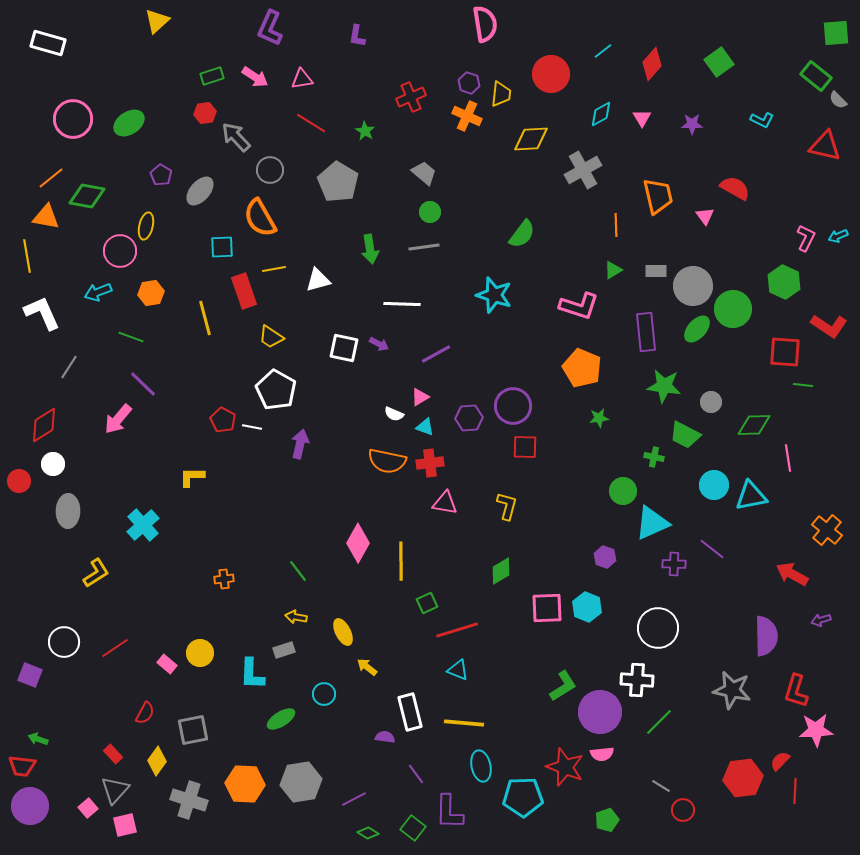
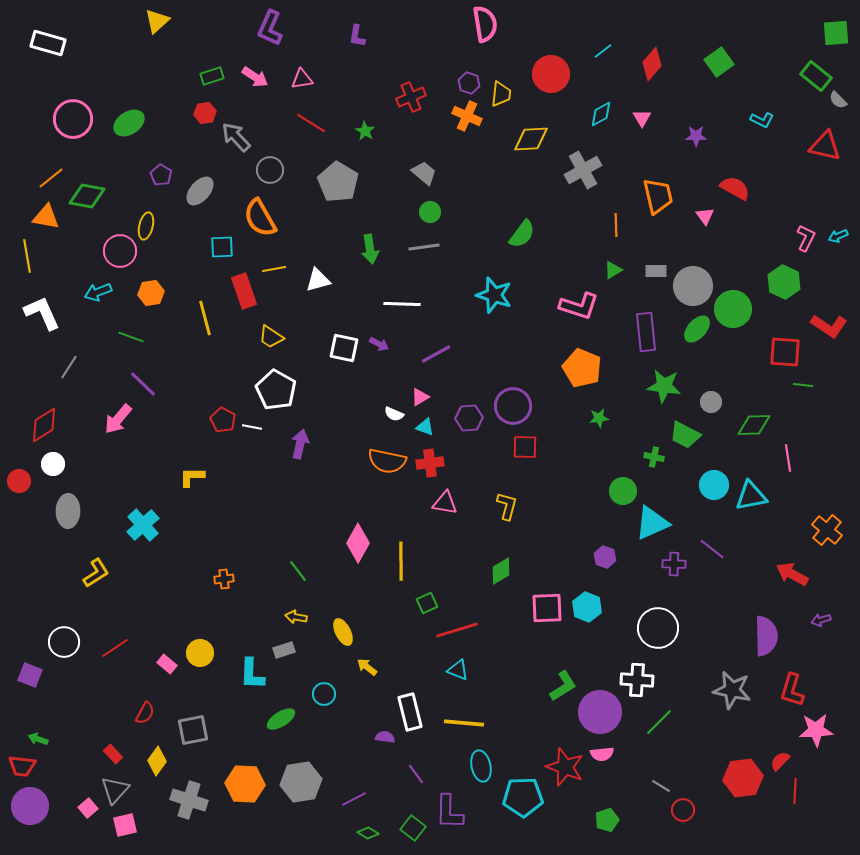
purple star at (692, 124): moved 4 px right, 12 px down
red L-shape at (796, 691): moved 4 px left, 1 px up
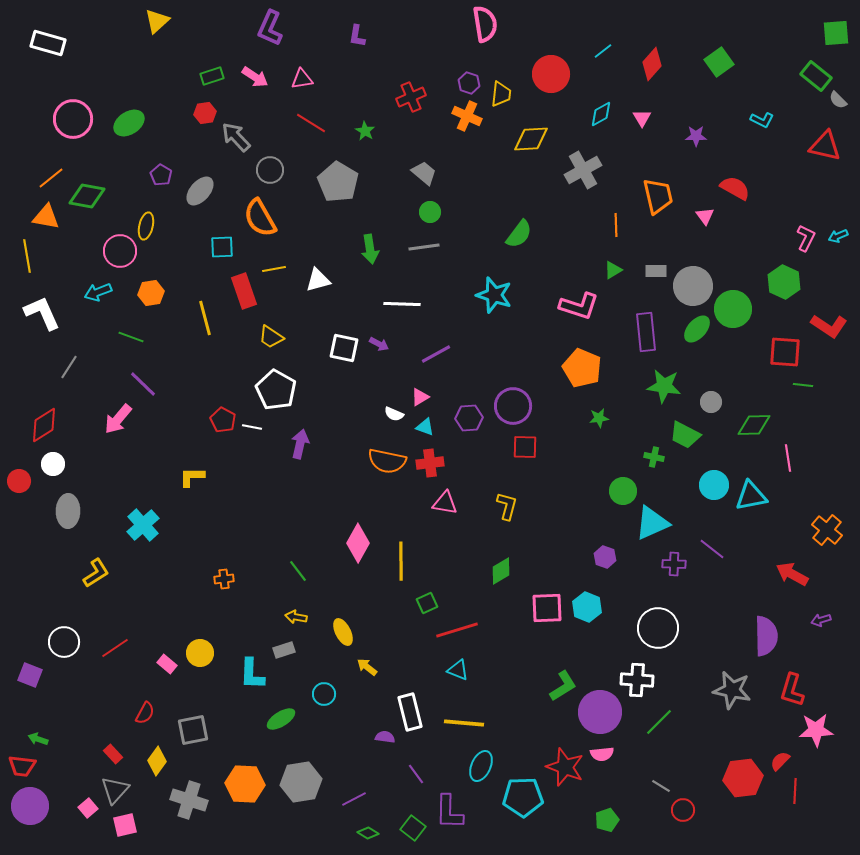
green semicircle at (522, 234): moved 3 px left
cyan ellipse at (481, 766): rotated 36 degrees clockwise
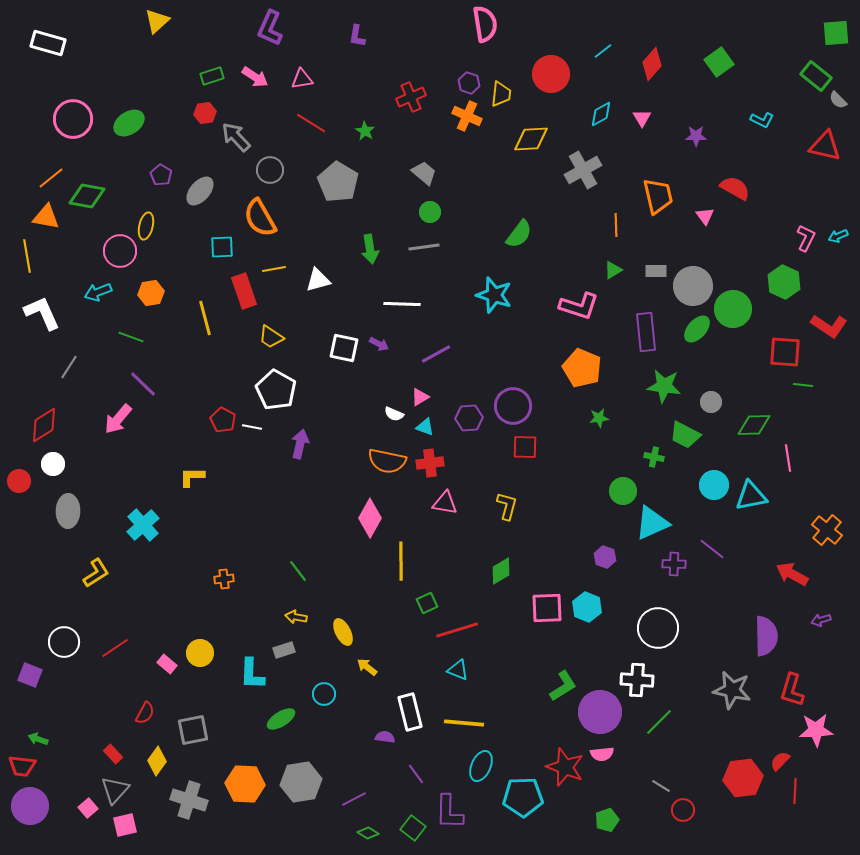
pink diamond at (358, 543): moved 12 px right, 25 px up
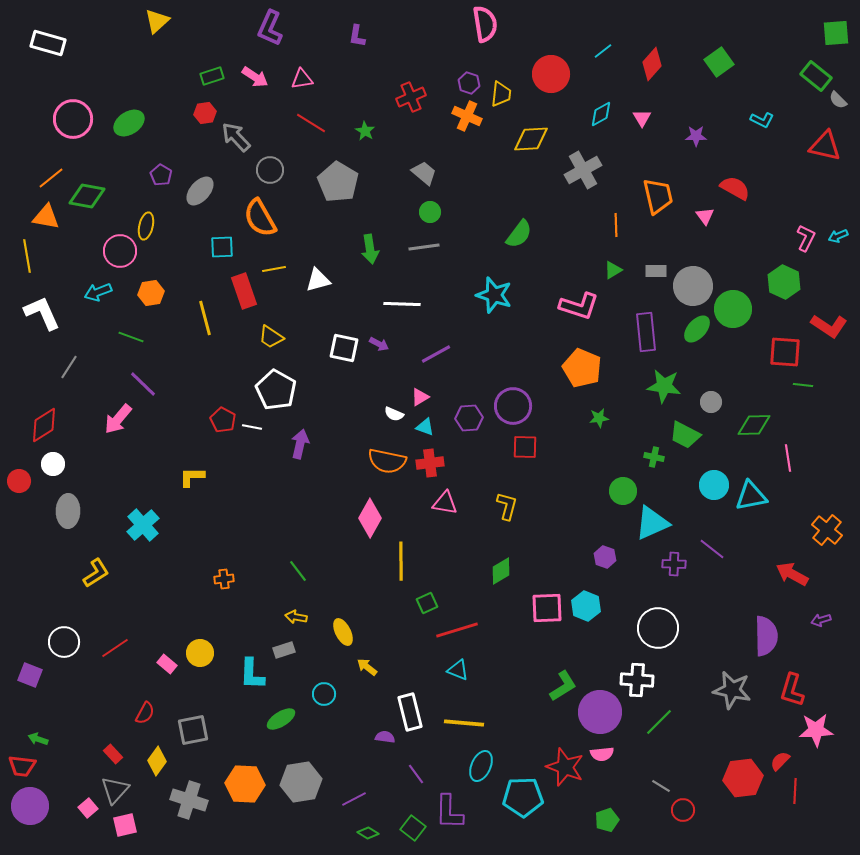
cyan hexagon at (587, 607): moved 1 px left, 1 px up
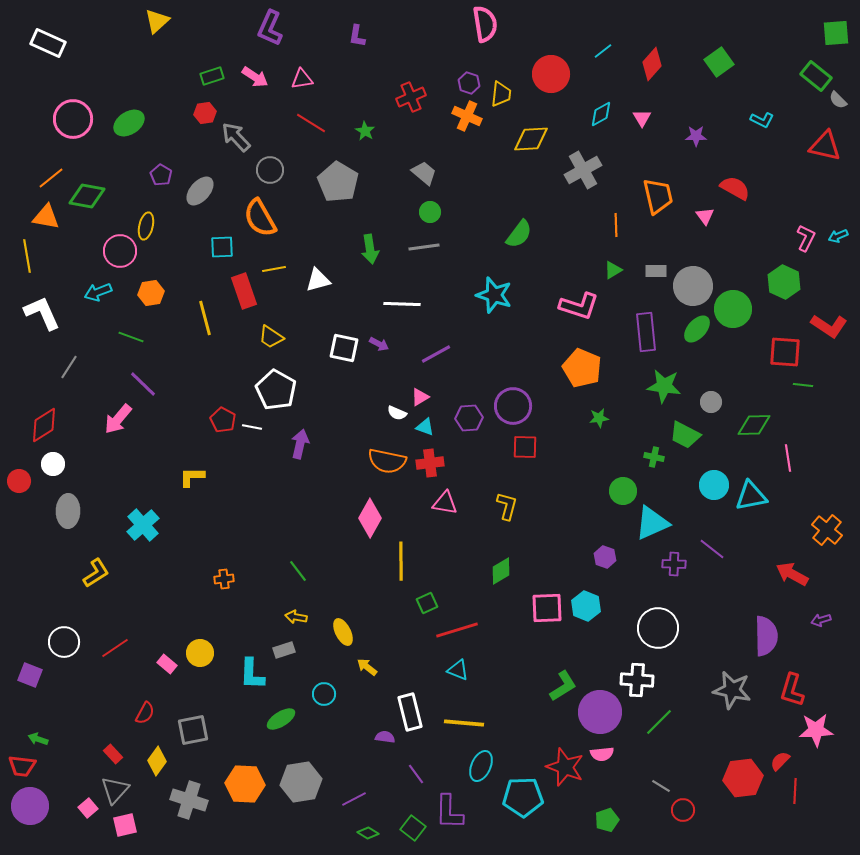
white rectangle at (48, 43): rotated 8 degrees clockwise
white semicircle at (394, 414): moved 3 px right, 1 px up
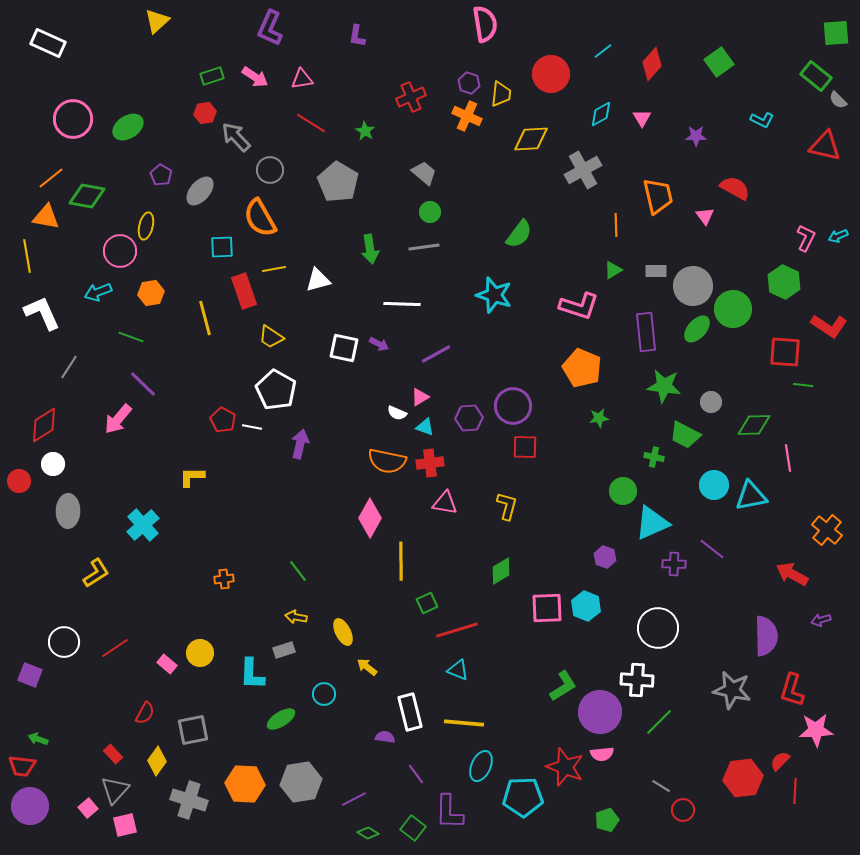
green ellipse at (129, 123): moved 1 px left, 4 px down
